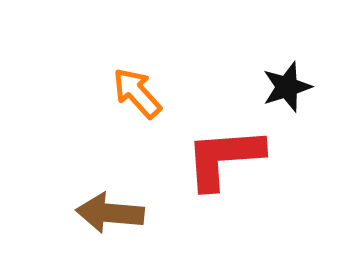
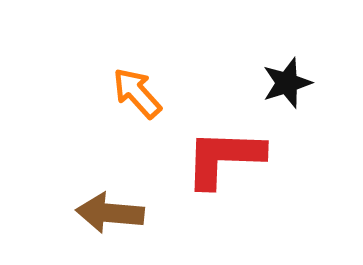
black star: moved 4 px up
red L-shape: rotated 6 degrees clockwise
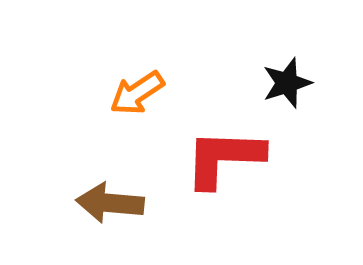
orange arrow: rotated 82 degrees counterclockwise
brown arrow: moved 10 px up
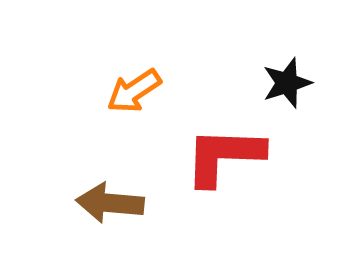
orange arrow: moved 3 px left, 2 px up
red L-shape: moved 2 px up
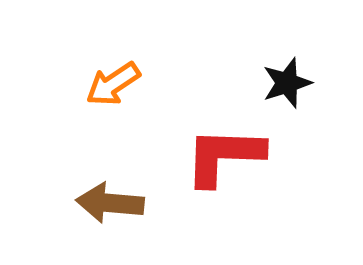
orange arrow: moved 21 px left, 7 px up
